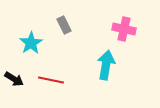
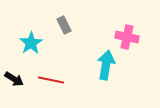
pink cross: moved 3 px right, 8 px down
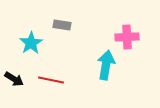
gray rectangle: moved 2 px left; rotated 54 degrees counterclockwise
pink cross: rotated 15 degrees counterclockwise
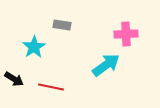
pink cross: moved 1 px left, 3 px up
cyan star: moved 3 px right, 4 px down
cyan arrow: rotated 44 degrees clockwise
red line: moved 7 px down
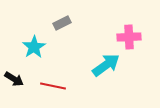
gray rectangle: moved 2 px up; rotated 36 degrees counterclockwise
pink cross: moved 3 px right, 3 px down
red line: moved 2 px right, 1 px up
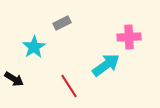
red line: moved 16 px right; rotated 45 degrees clockwise
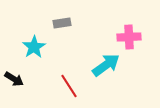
gray rectangle: rotated 18 degrees clockwise
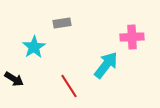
pink cross: moved 3 px right
cyan arrow: rotated 16 degrees counterclockwise
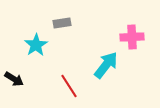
cyan star: moved 2 px right, 2 px up
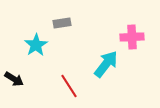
cyan arrow: moved 1 px up
